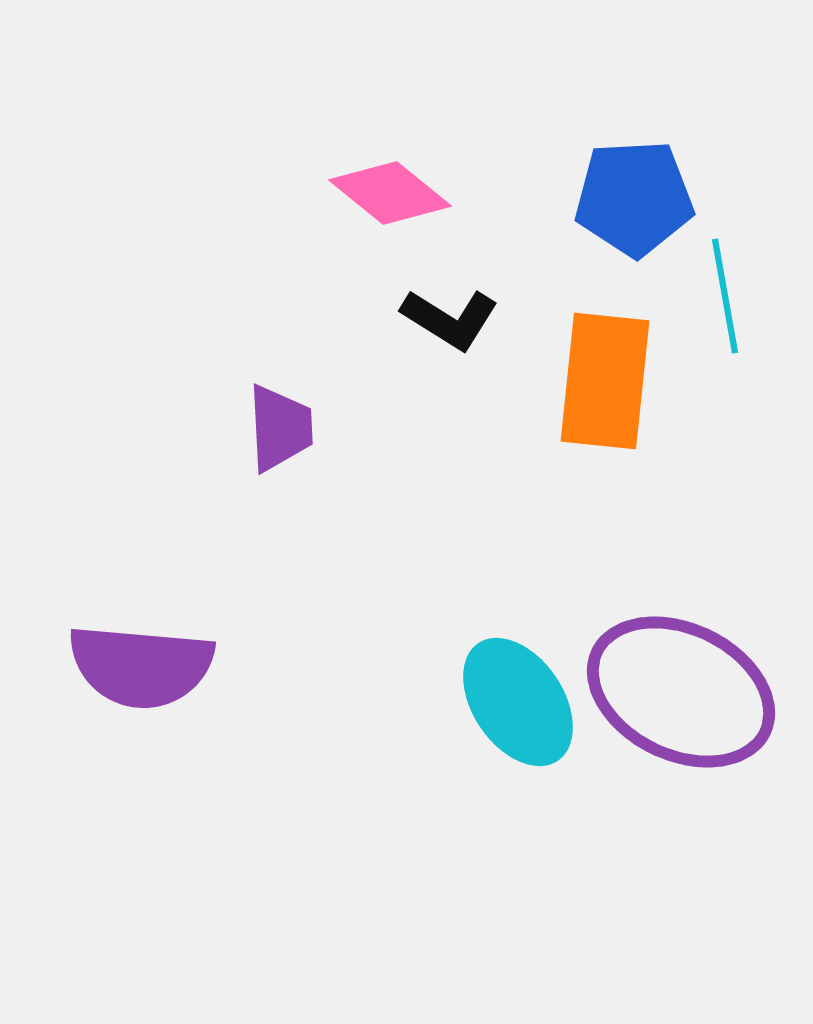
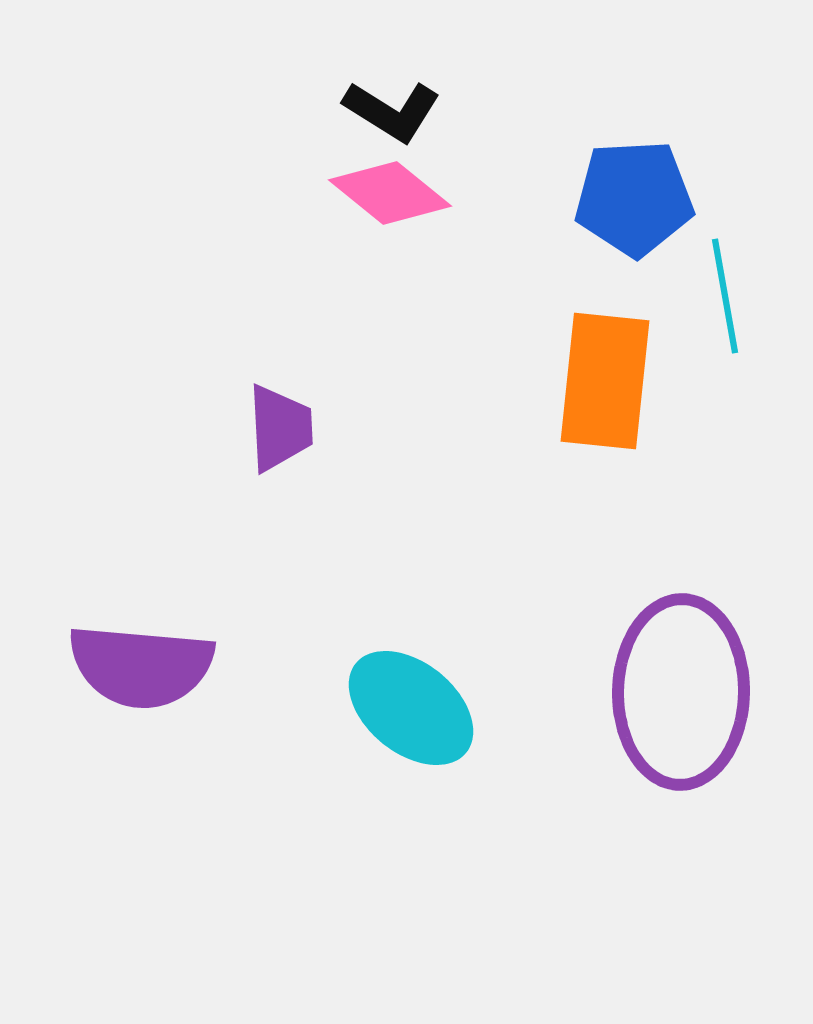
black L-shape: moved 58 px left, 208 px up
purple ellipse: rotated 65 degrees clockwise
cyan ellipse: moved 107 px left, 6 px down; rotated 17 degrees counterclockwise
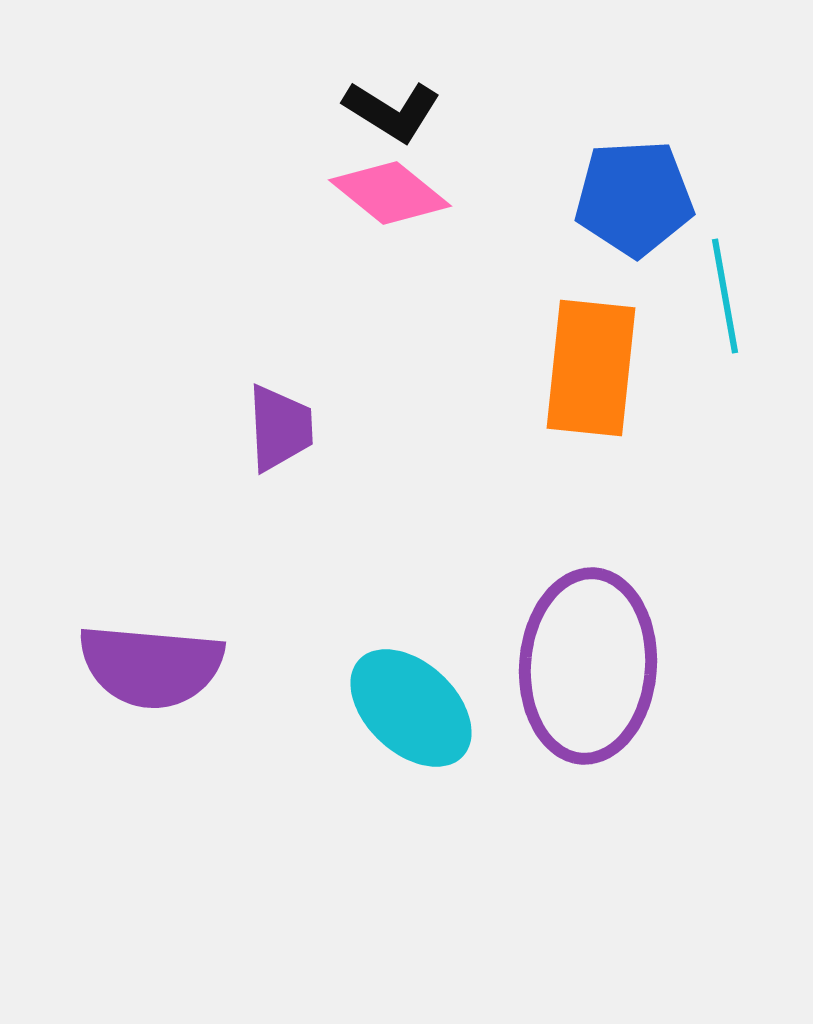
orange rectangle: moved 14 px left, 13 px up
purple semicircle: moved 10 px right
purple ellipse: moved 93 px left, 26 px up; rotated 3 degrees clockwise
cyan ellipse: rotated 4 degrees clockwise
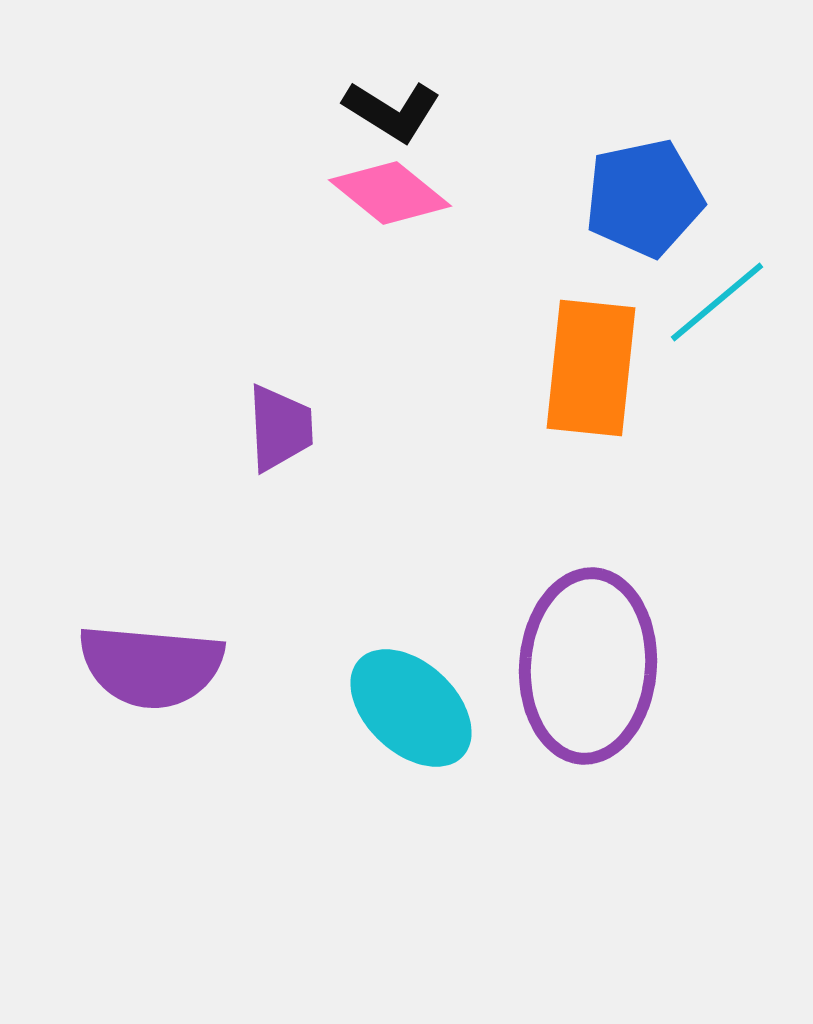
blue pentagon: moved 10 px right; rotated 9 degrees counterclockwise
cyan line: moved 8 px left, 6 px down; rotated 60 degrees clockwise
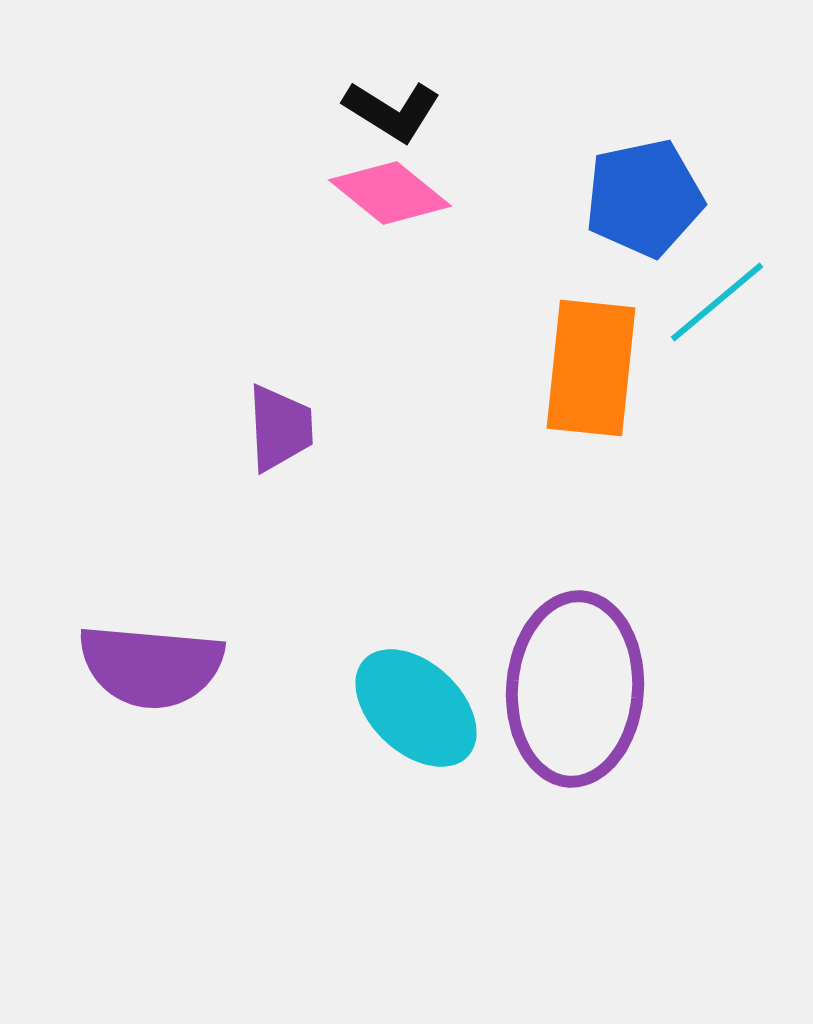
purple ellipse: moved 13 px left, 23 px down
cyan ellipse: moved 5 px right
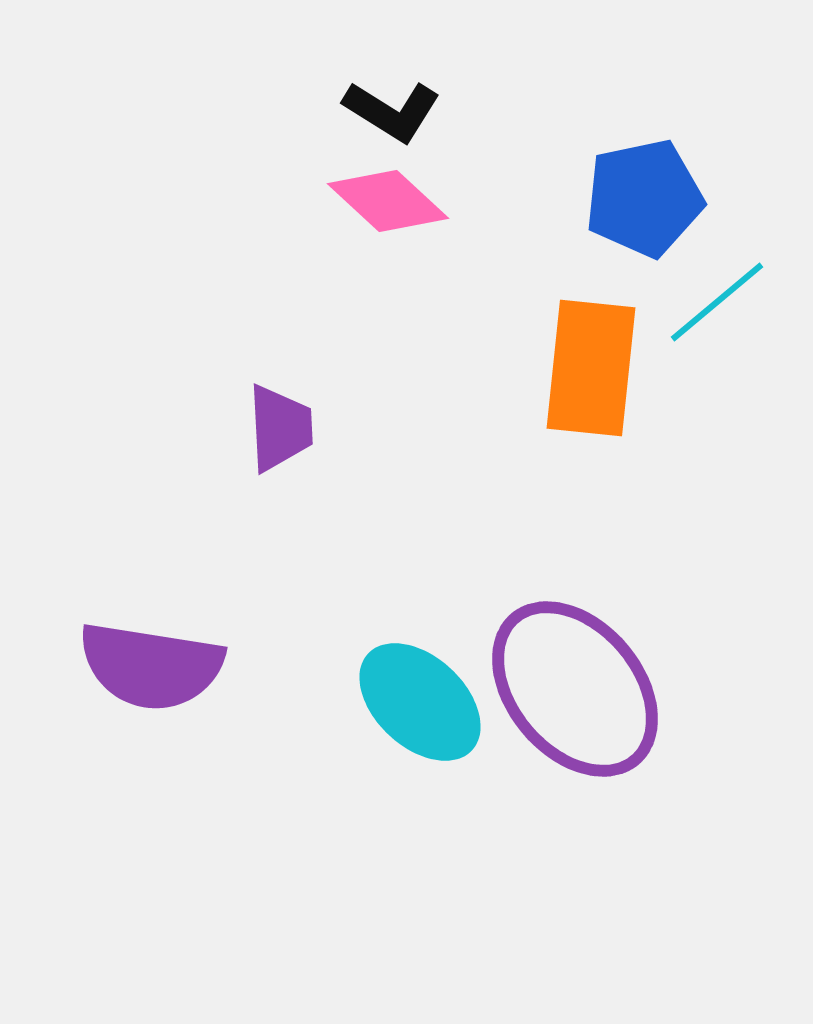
pink diamond: moved 2 px left, 8 px down; rotated 4 degrees clockwise
purple semicircle: rotated 4 degrees clockwise
purple ellipse: rotated 44 degrees counterclockwise
cyan ellipse: moved 4 px right, 6 px up
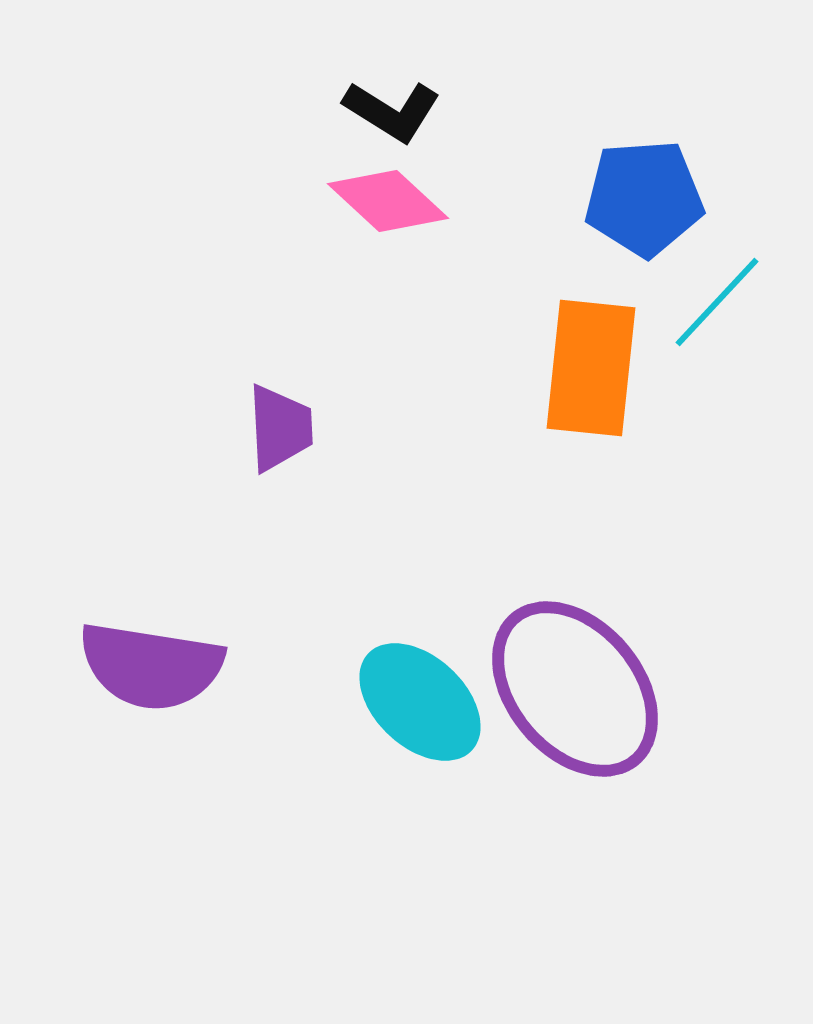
blue pentagon: rotated 8 degrees clockwise
cyan line: rotated 7 degrees counterclockwise
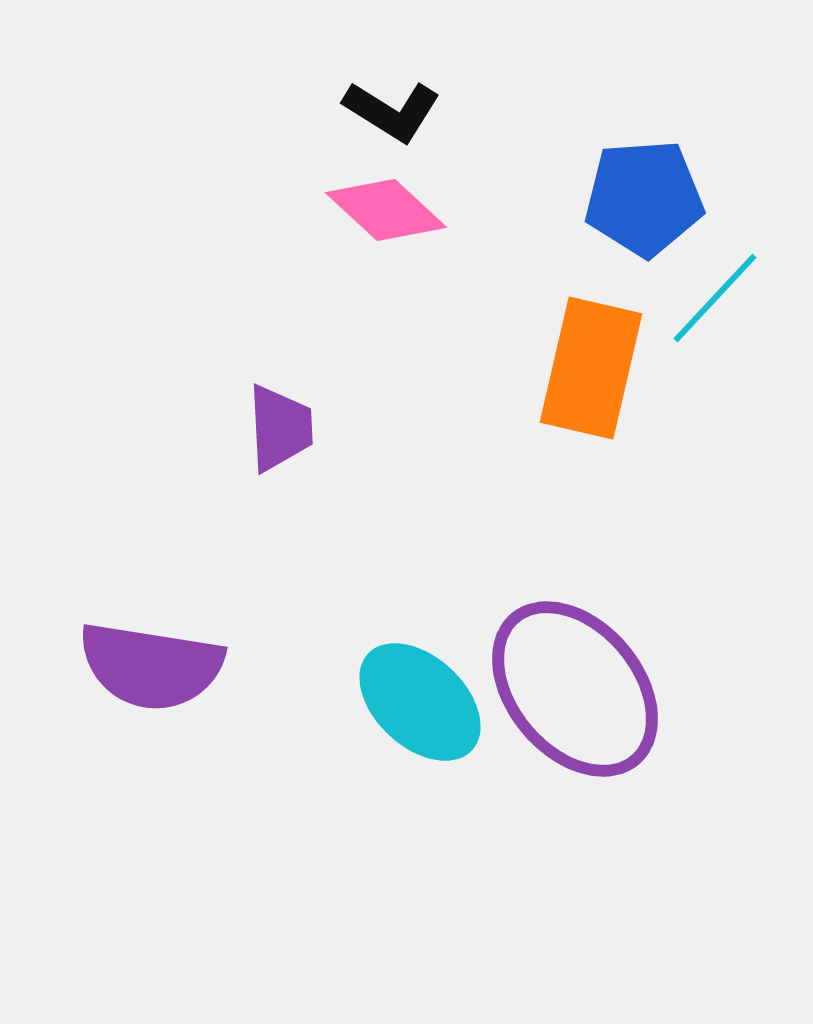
pink diamond: moved 2 px left, 9 px down
cyan line: moved 2 px left, 4 px up
orange rectangle: rotated 7 degrees clockwise
